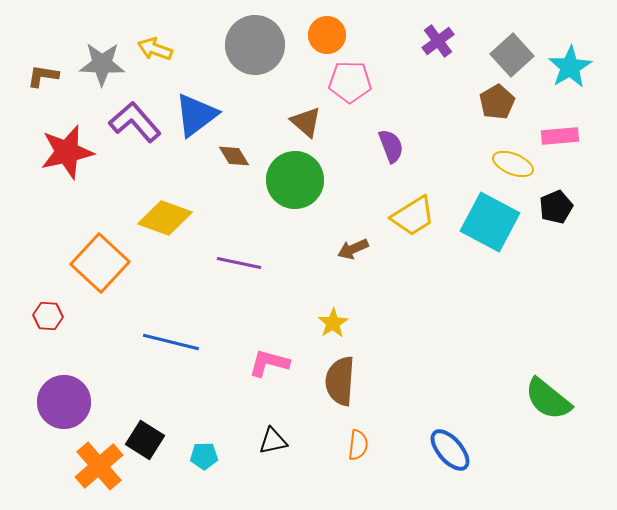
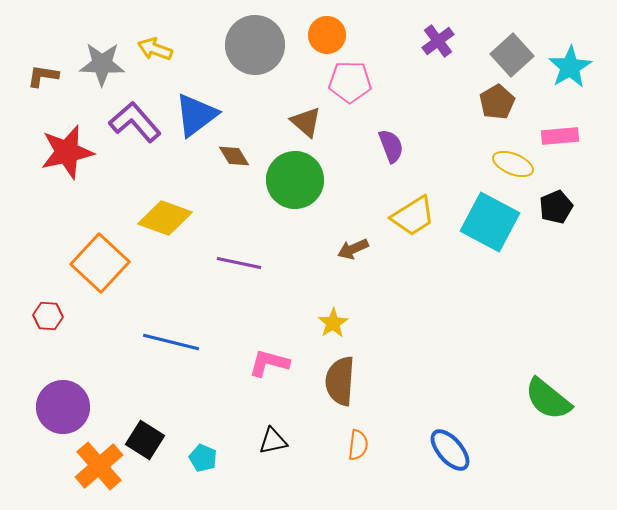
purple circle: moved 1 px left, 5 px down
cyan pentagon: moved 1 px left, 2 px down; rotated 24 degrees clockwise
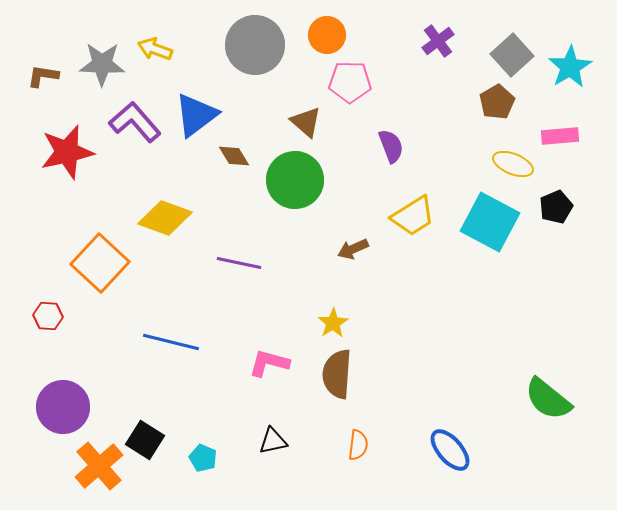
brown semicircle: moved 3 px left, 7 px up
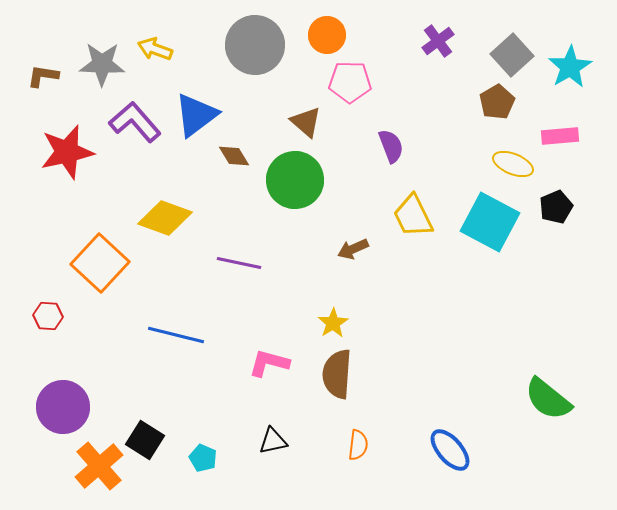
yellow trapezoid: rotated 96 degrees clockwise
blue line: moved 5 px right, 7 px up
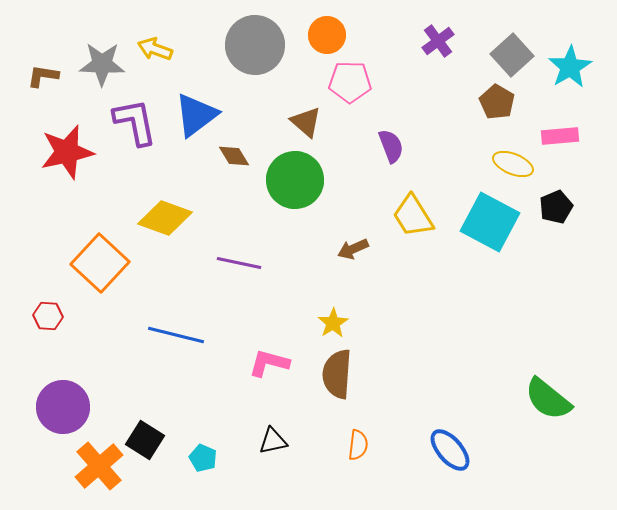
brown pentagon: rotated 12 degrees counterclockwise
purple L-shape: rotated 30 degrees clockwise
yellow trapezoid: rotated 6 degrees counterclockwise
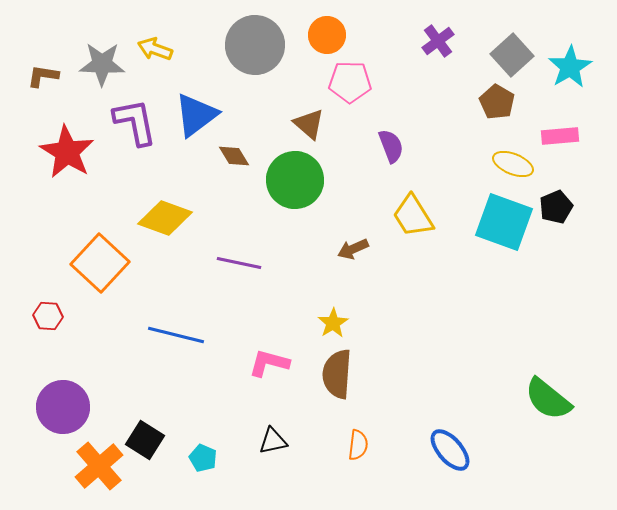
brown triangle: moved 3 px right, 2 px down
red star: rotated 28 degrees counterclockwise
cyan square: moved 14 px right; rotated 8 degrees counterclockwise
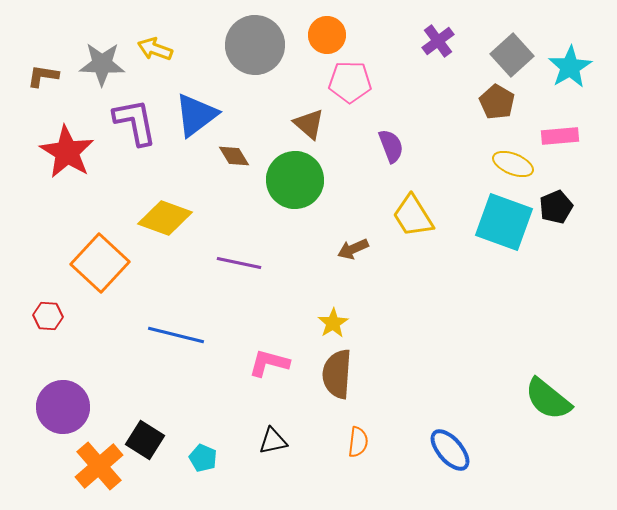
orange semicircle: moved 3 px up
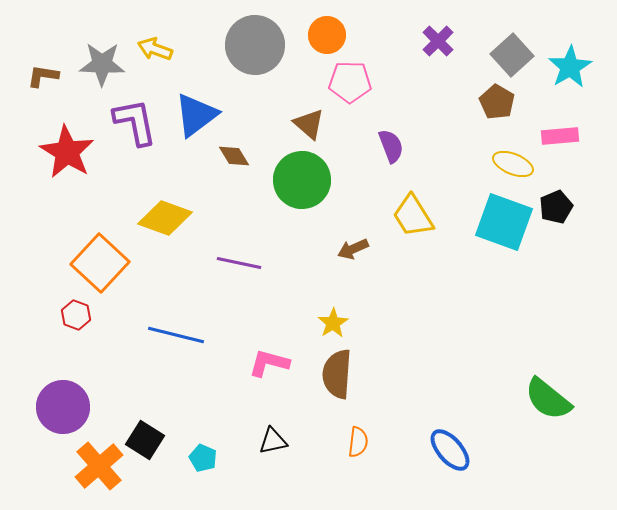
purple cross: rotated 8 degrees counterclockwise
green circle: moved 7 px right
red hexagon: moved 28 px right, 1 px up; rotated 16 degrees clockwise
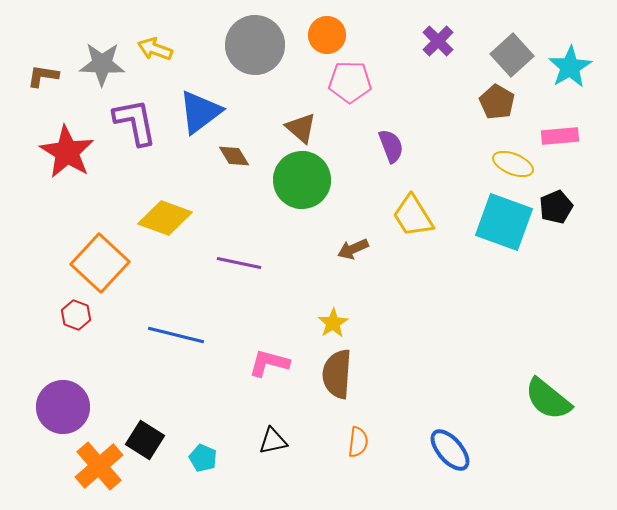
blue triangle: moved 4 px right, 3 px up
brown triangle: moved 8 px left, 4 px down
